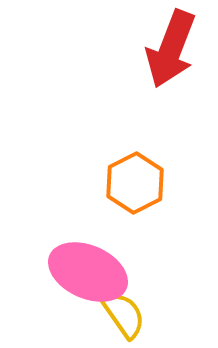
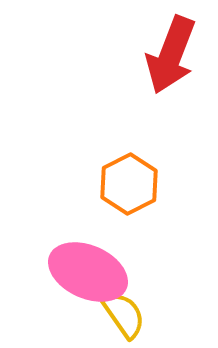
red arrow: moved 6 px down
orange hexagon: moved 6 px left, 1 px down
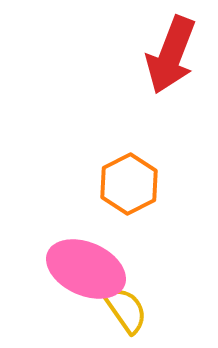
pink ellipse: moved 2 px left, 3 px up
yellow semicircle: moved 2 px right, 5 px up
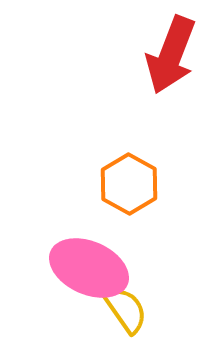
orange hexagon: rotated 4 degrees counterclockwise
pink ellipse: moved 3 px right, 1 px up
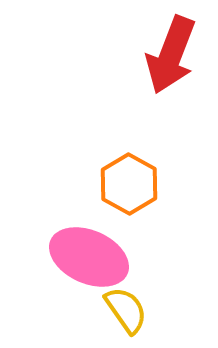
pink ellipse: moved 11 px up
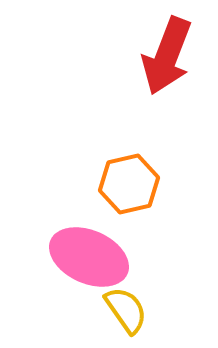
red arrow: moved 4 px left, 1 px down
orange hexagon: rotated 18 degrees clockwise
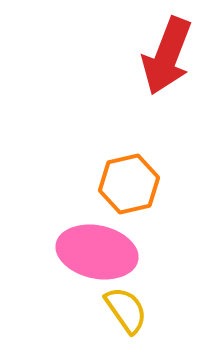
pink ellipse: moved 8 px right, 5 px up; rotated 12 degrees counterclockwise
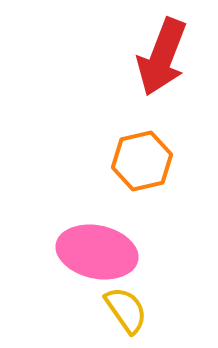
red arrow: moved 5 px left, 1 px down
orange hexagon: moved 13 px right, 23 px up
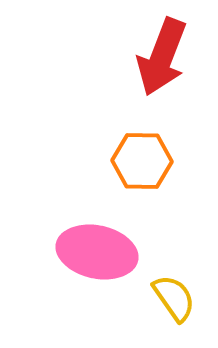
orange hexagon: rotated 14 degrees clockwise
yellow semicircle: moved 48 px right, 12 px up
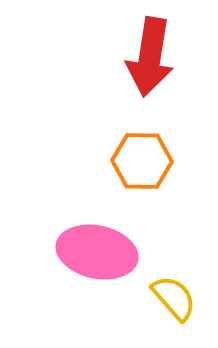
red arrow: moved 12 px left; rotated 12 degrees counterclockwise
yellow semicircle: rotated 6 degrees counterclockwise
